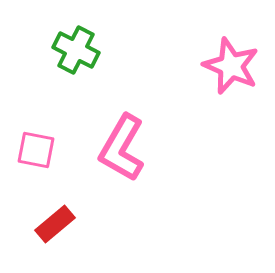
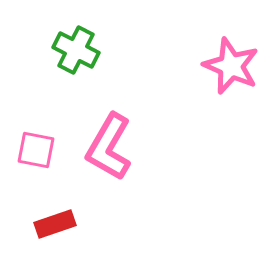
pink L-shape: moved 13 px left, 1 px up
red rectangle: rotated 21 degrees clockwise
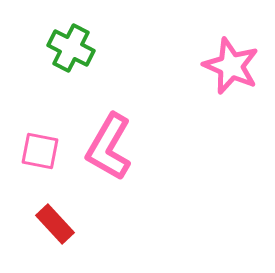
green cross: moved 5 px left, 2 px up
pink square: moved 4 px right, 1 px down
red rectangle: rotated 66 degrees clockwise
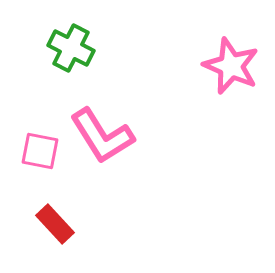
pink L-shape: moved 7 px left, 11 px up; rotated 62 degrees counterclockwise
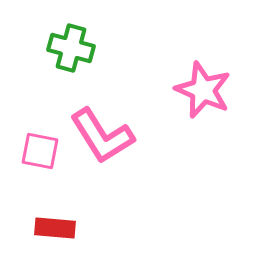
green cross: rotated 12 degrees counterclockwise
pink star: moved 28 px left, 24 px down
red rectangle: moved 4 px down; rotated 42 degrees counterclockwise
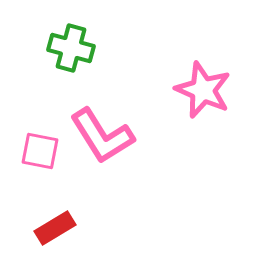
red rectangle: rotated 36 degrees counterclockwise
